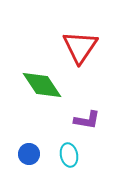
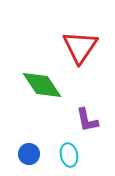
purple L-shape: rotated 68 degrees clockwise
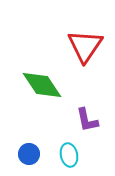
red triangle: moved 5 px right, 1 px up
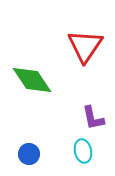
green diamond: moved 10 px left, 5 px up
purple L-shape: moved 6 px right, 2 px up
cyan ellipse: moved 14 px right, 4 px up
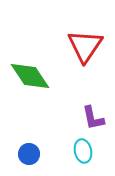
green diamond: moved 2 px left, 4 px up
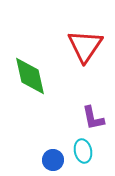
green diamond: rotated 21 degrees clockwise
blue circle: moved 24 px right, 6 px down
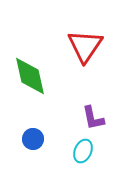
cyan ellipse: rotated 35 degrees clockwise
blue circle: moved 20 px left, 21 px up
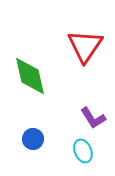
purple L-shape: rotated 20 degrees counterclockwise
cyan ellipse: rotated 45 degrees counterclockwise
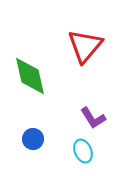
red triangle: rotated 6 degrees clockwise
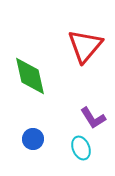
cyan ellipse: moved 2 px left, 3 px up
